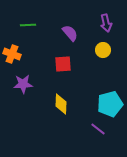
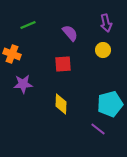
green line: rotated 21 degrees counterclockwise
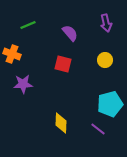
yellow circle: moved 2 px right, 10 px down
red square: rotated 18 degrees clockwise
yellow diamond: moved 19 px down
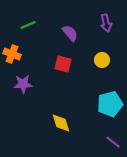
yellow circle: moved 3 px left
yellow diamond: rotated 20 degrees counterclockwise
purple line: moved 15 px right, 13 px down
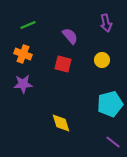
purple semicircle: moved 3 px down
orange cross: moved 11 px right
